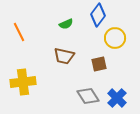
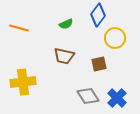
orange line: moved 4 px up; rotated 48 degrees counterclockwise
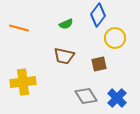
gray diamond: moved 2 px left
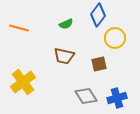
yellow cross: rotated 30 degrees counterclockwise
blue cross: rotated 30 degrees clockwise
